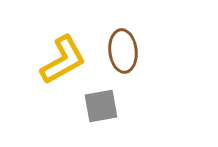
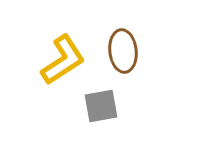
yellow L-shape: rotated 4 degrees counterclockwise
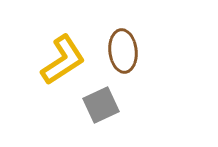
gray square: moved 1 px up; rotated 15 degrees counterclockwise
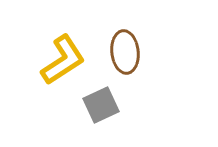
brown ellipse: moved 2 px right, 1 px down
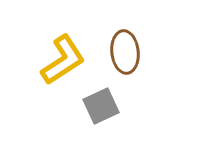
gray square: moved 1 px down
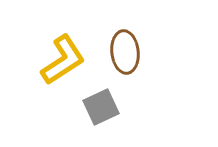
gray square: moved 1 px down
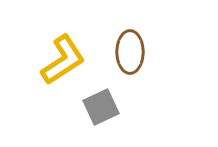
brown ellipse: moved 5 px right; rotated 6 degrees clockwise
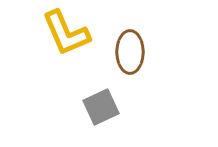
yellow L-shape: moved 3 px right, 27 px up; rotated 100 degrees clockwise
